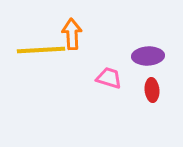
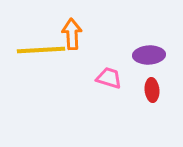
purple ellipse: moved 1 px right, 1 px up
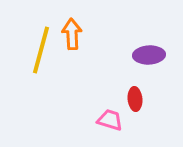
yellow line: rotated 72 degrees counterclockwise
pink trapezoid: moved 1 px right, 42 px down
red ellipse: moved 17 px left, 9 px down
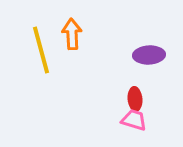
yellow line: rotated 30 degrees counterclockwise
pink trapezoid: moved 24 px right
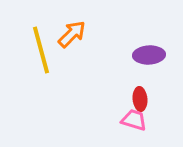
orange arrow: rotated 48 degrees clockwise
red ellipse: moved 5 px right
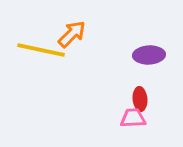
yellow line: rotated 63 degrees counterclockwise
pink trapezoid: moved 1 px left, 2 px up; rotated 20 degrees counterclockwise
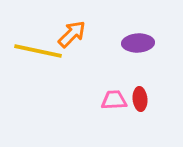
yellow line: moved 3 px left, 1 px down
purple ellipse: moved 11 px left, 12 px up
pink trapezoid: moved 19 px left, 18 px up
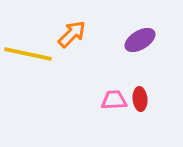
purple ellipse: moved 2 px right, 3 px up; rotated 28 degrees counterclockwise
yellow line: moved 10 px left, 3 px down
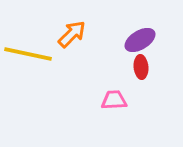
red ellipse: moved 1 px right, 32 px up
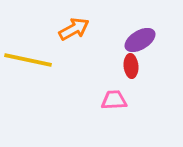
orange arrow: moved 2 px right, 5 px up; rotated 16 degrees clockwise
yellow line: moved 6 px down
red ellipse: moved 10 px left, 1 px up
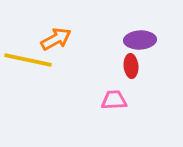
orange arrow: moved 18 px left, 10 px down
purple ellipse: rotated 28 degrees clockwise
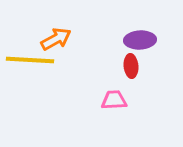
yellow line: moved 2 px right; rotated 9 degrees counterclockwise
